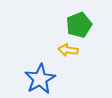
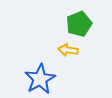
green pentagon: moved 1 px up
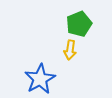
yellow arrow: moved 2 px right; rotated 90 degrees counterclockwise
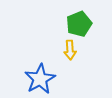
yellow arrow: rotated 12 degrees counterclockwise
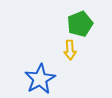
green pentagon: moved 1 px right
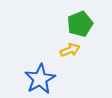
yellow arrow: rotated 108 degrees counterclockwise
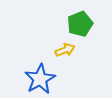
yellow arrow: moved 5 px left
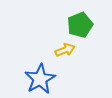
green pentagon: moved 1 px down
